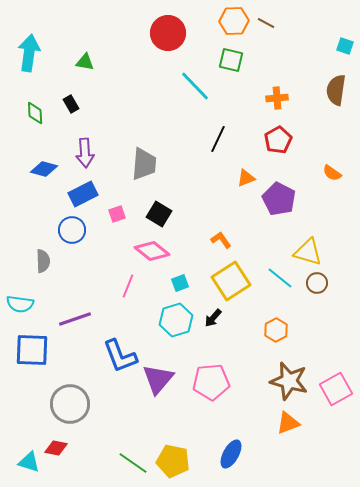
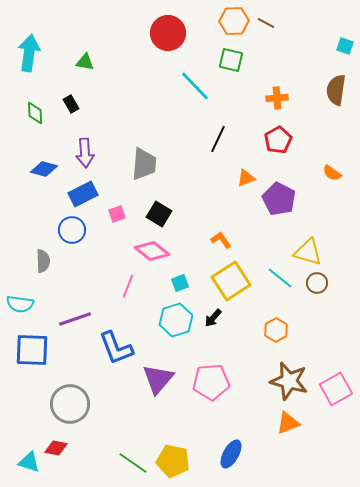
blue L-shape at (120, 356): moved 4 px left, 8 px up
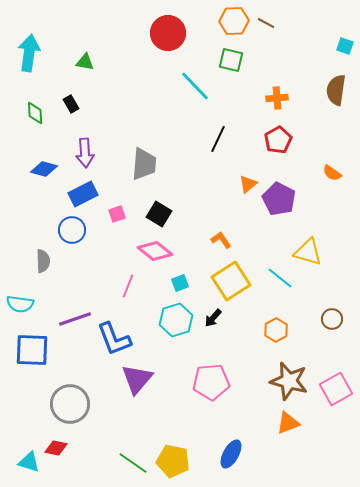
orange triangle at (246, 178): moved 2 px right, 6 px down; rotated 18 degrees counterclockwise
pink diamond at (152, 251): moved 3 px right
brown circle at (317, 283): moved 15 px right, 36 px down
blue L-shape at (116, 348): moved 2 px left, 9 px up
purple triangle at (158, 379): moved 21 px left
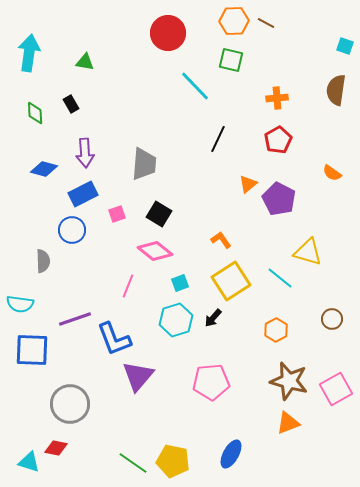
purple triangle at (137, 379): moved 1 px right, 3 px up
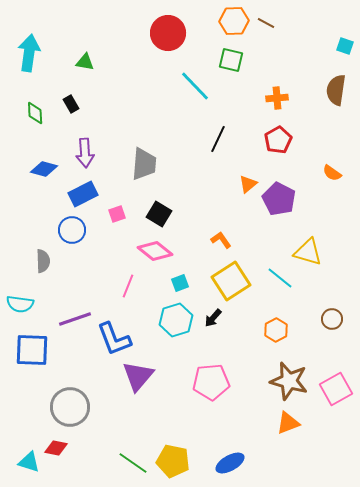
gray circle at (70, 404): moved 3 px down
blue ellipse at (231, 454): moved 1 px left, 9 px down; rotated 32 degrees clockwise
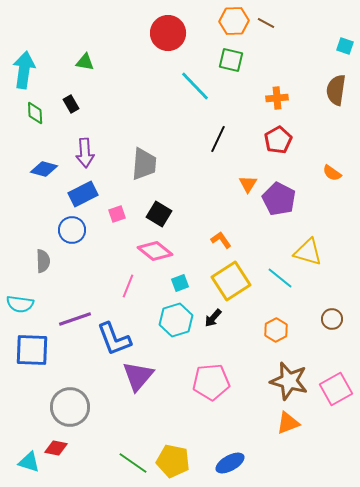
cyan arrow at (29, 53): moved 5 px left, 17 px down
orange triangle at (248, 184): rotated 18 degrees counterclockwise
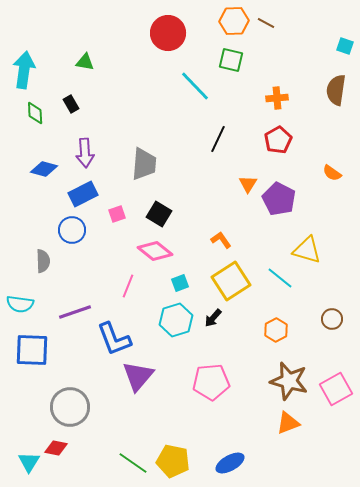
yellow triangle at (308, 252): moved 1 px left, 2 px up
purple line at (75, 319): moved 7 px up
cyan triangle at (29, 462): rotated 45 degrees clockwise
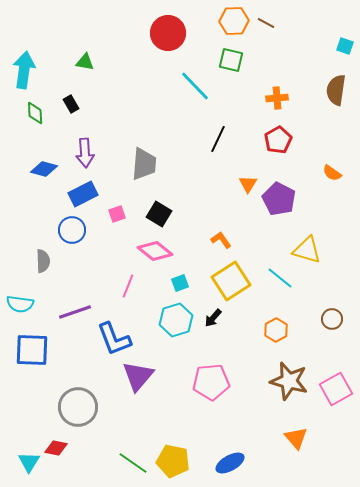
gray circle at (70, 407): moved 8 px right
orange triangle at (288, 423): moved 8 px right, 15 px down; rotated 50 degrees counterclockwise
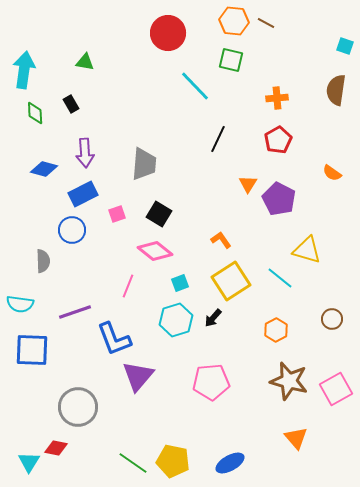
orange hexagon at (234, 21): rotated 8 degrees clockwise
